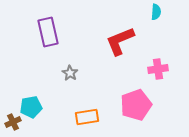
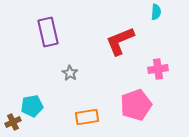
cyan pentagon: moved 1 px right, 1 px up
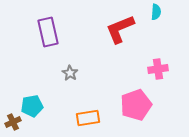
red L-shape: moved 12 px up
orange rectangle: moved 1 px right, 1 px down
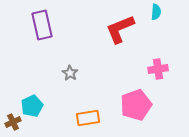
purple rectangle: moved 6 px left, 7 px up
cyan pentagon: rotated 15 degrees counterclockwise
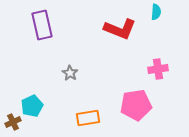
red L-shape: rotated 136 degrees counterclockwise
pink pentagon: rotated 12 degrees clockwise
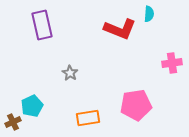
cyan semicircle: moved 7 px left, 2 px down
pink cross: moved 14 px right, 6 px up
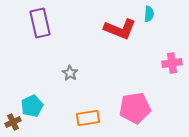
purple rectangle: moved 2 px left, 2 px up
pink pentagon: moved 1 px left, 3 px down
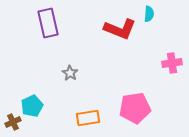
purple rectangle: moved 8 px right
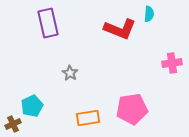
pink pentagon: moved 3 px left, 1 px down
brown cross: moved 2 px down
